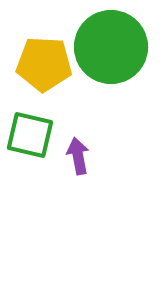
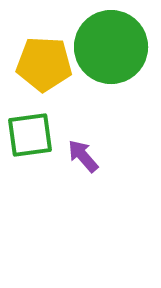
green square: rotated 21 degrees counterclockwise
purple arrow: moved 5 px right; rotated 30 degrees counterclockwise
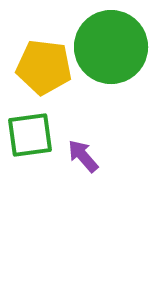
yellow pentagon: moved 3 px down; rotated 4 degrees clockwise
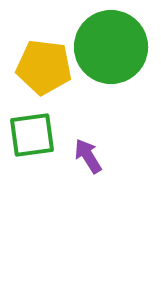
green square: moved 2 px right
purple arrow: moved 5 px right; rotated 9 degrees clockwise
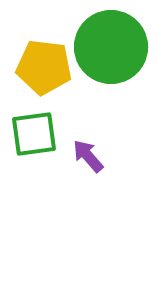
green square: moved 2 px right, 1 px up
purple arrow: rotated 9 degrees counterclockwise
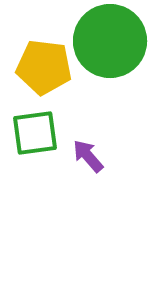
green circle: moved 1 px left, 6 px up
green square: moved 1 px right, 1 px up
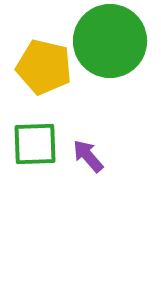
yellow pentagon: rotated 6 degrees clockwise
green square: moved 11 px down; rotated 6 degrees clockwise
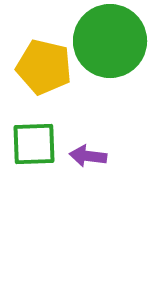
green square: moved 1 px left
purple arrow: rotated 42 degrees counterclockwise
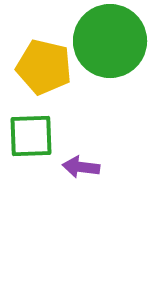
green square: moved 3 px left, 8 px up
purple arrow: moved 7 px left, 11 px down
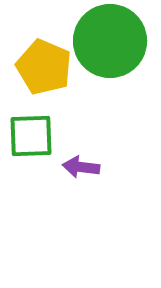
yellow pentagon: rotated 10 degrees clockwise
